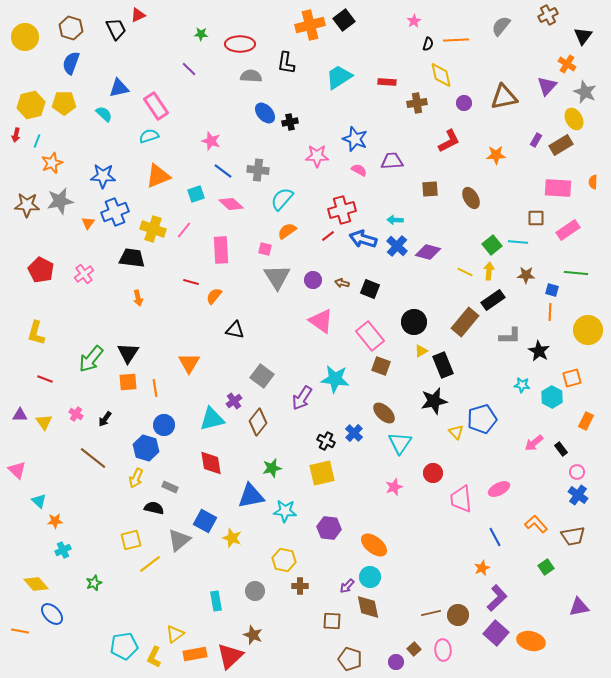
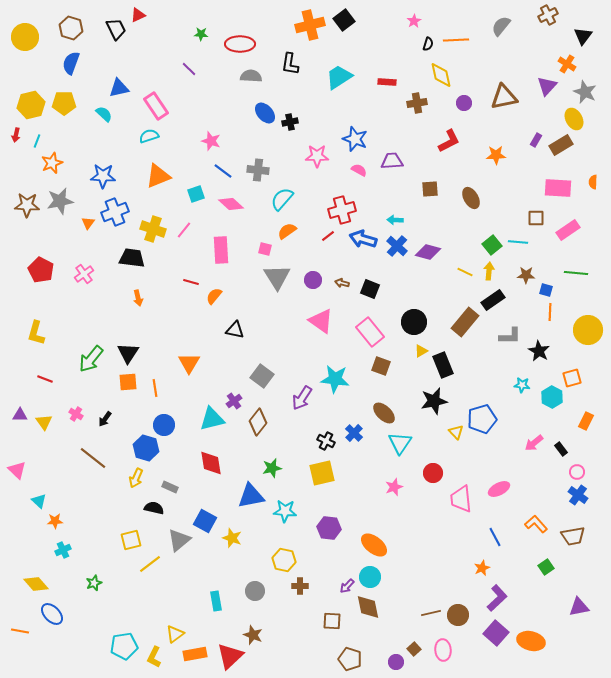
black L-shape at (286, 63): moved 4 px right, 1 px down
blue square at (552, 290): moved 6 px left
pink rectangle at (370, 336): moved 4 px up
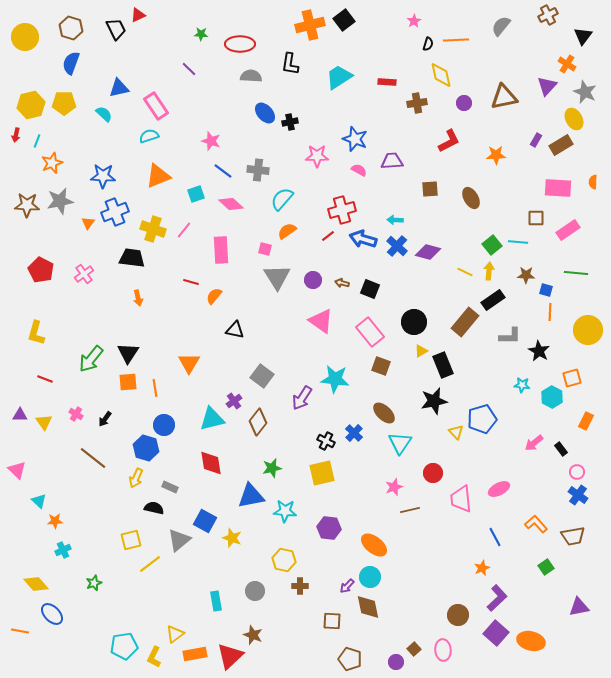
brown line at (431, 613): moved 21 px left, 103 px up
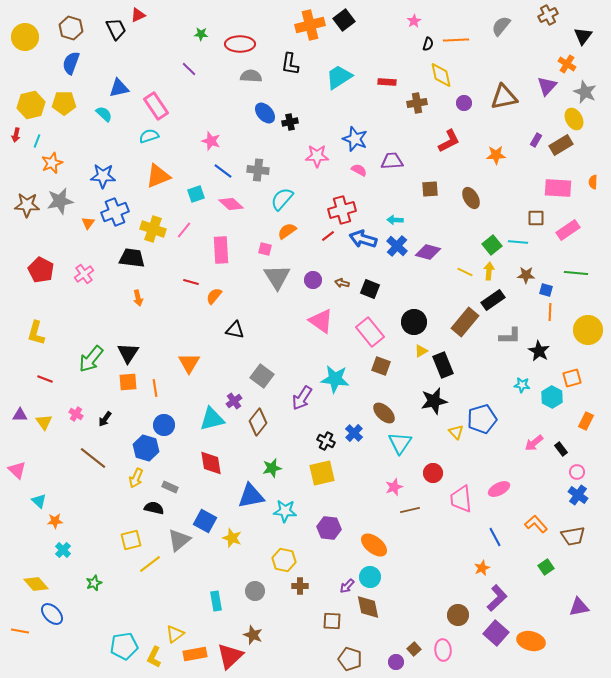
cyan cross at (63, 550): rotated 21 degrees counterclockwise
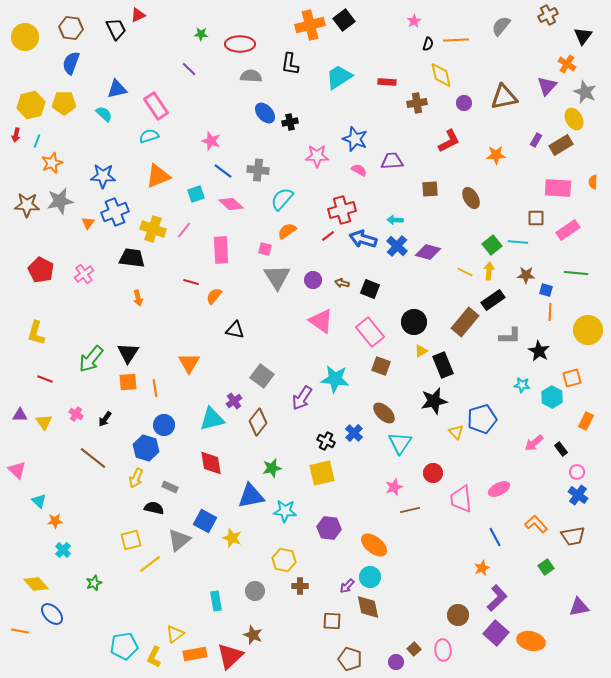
brown hexagon at (71, 28): rotated 10 degrees counterclockwise
blue triangle at (119, 88): moved 2 px left, 1 px down
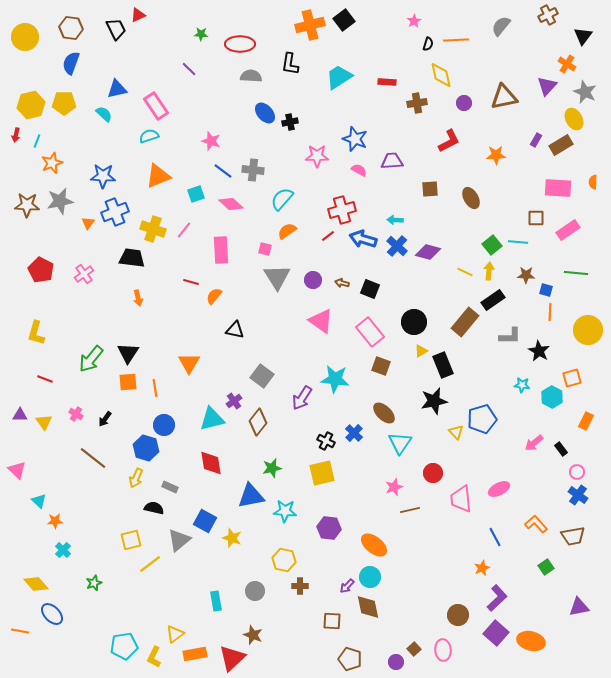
gray cross at (258, 170): moved 5 px left
red triangle at (230, 656): moved 2 px right, 2 px down
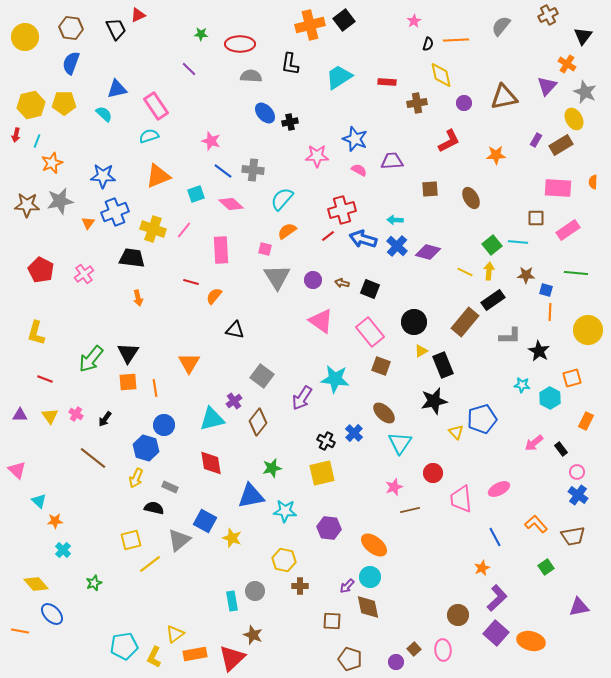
cyan hexagon at (552, 397): moved 2 px left, 1 px down
yellow triangle at (44, 422): moved 6 px right, 6 px up
cyan rectangle at (216, 601): moved 16 px right
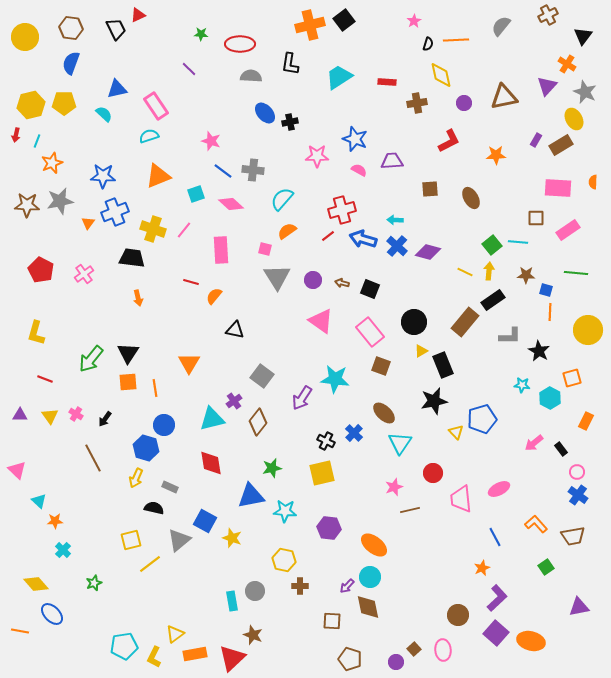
brown line at (93, 458): rotated 24 degrees clockwise
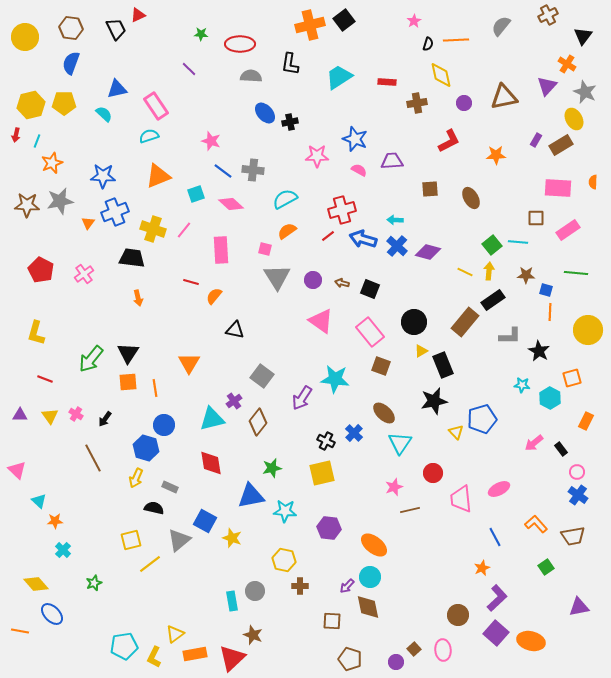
cyan semicircle at (282, 199): moved 3 px right; rotated 20 degrees clockwise
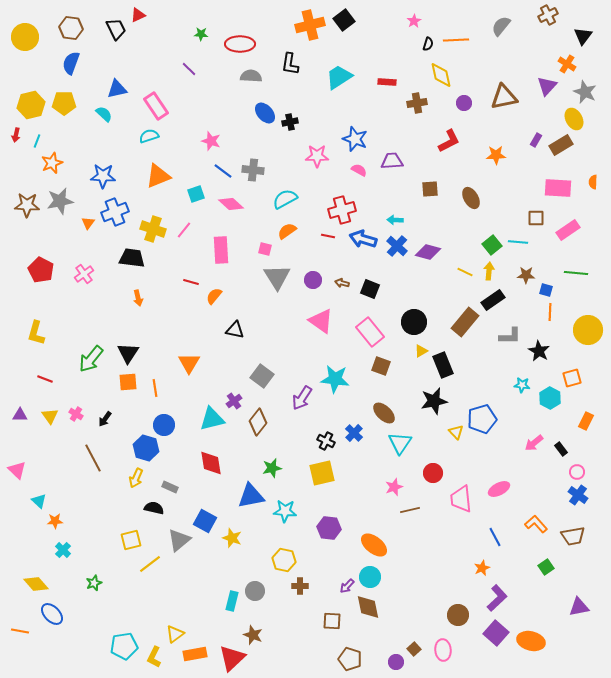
red line at (328, 236): rotated 48 degrees clockwise
cyan rectangle at (232, 601): rotated 24 degrees clockwise
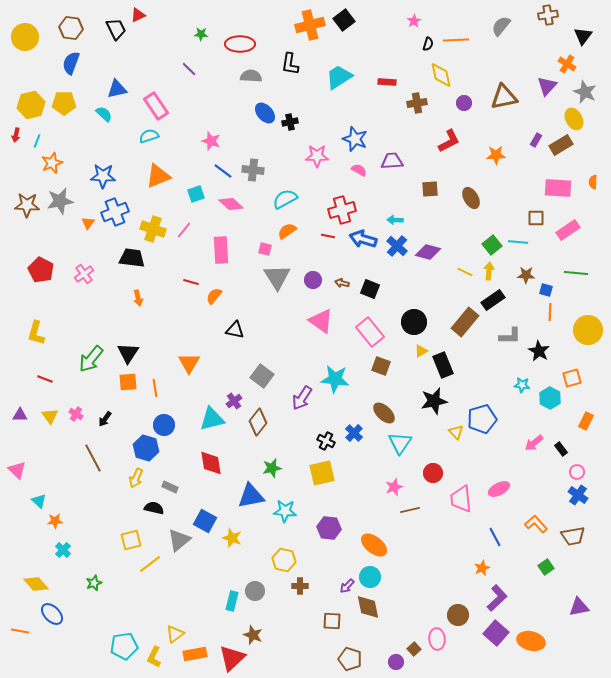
brown cross at (548, 15): rotated 18 degrees clockwise
pink ellipse at (443, 650): moved 6 px left, 11 px up
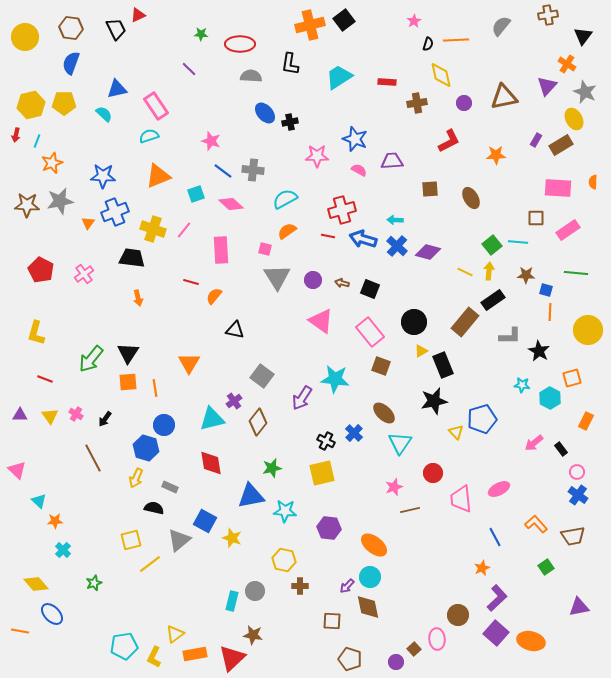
brown star at (253, 635): rotated 12 degrees counterclockwise
